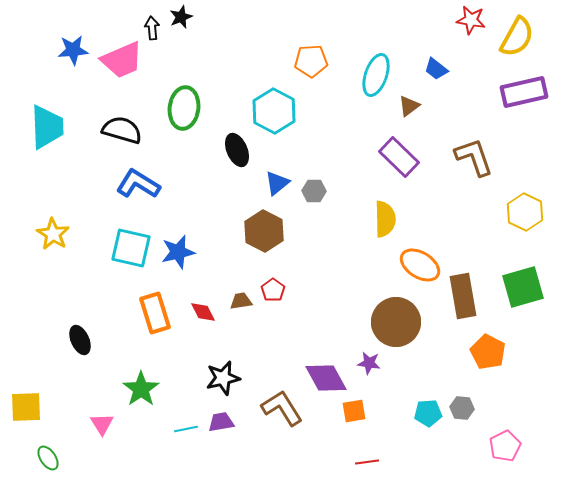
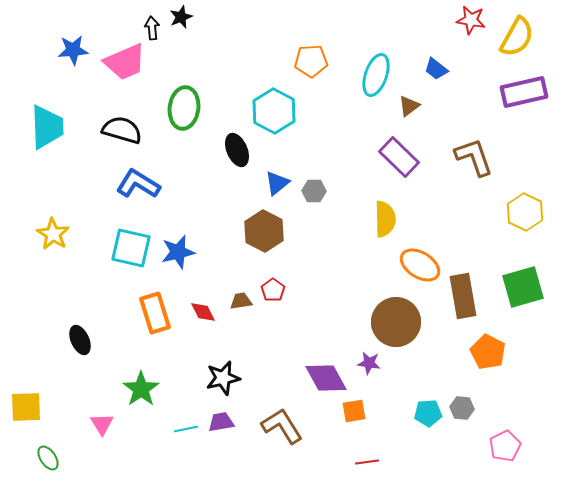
pink trapezoid at (122, 60): moved 3 px right, 2 px down
brown L-shape at (282, 408): moved 18 px down
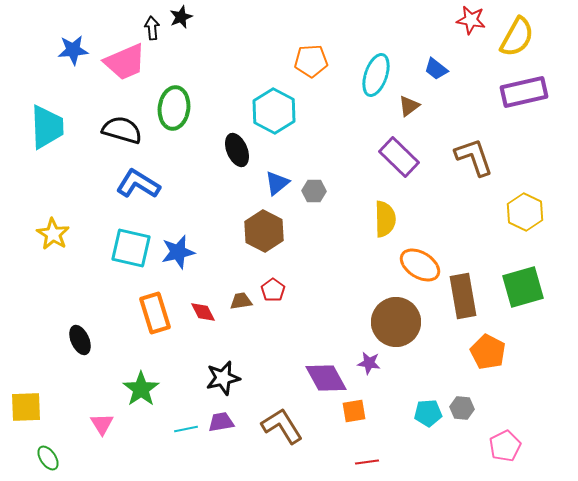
green ellipse at (184, 108): moved 10 px left
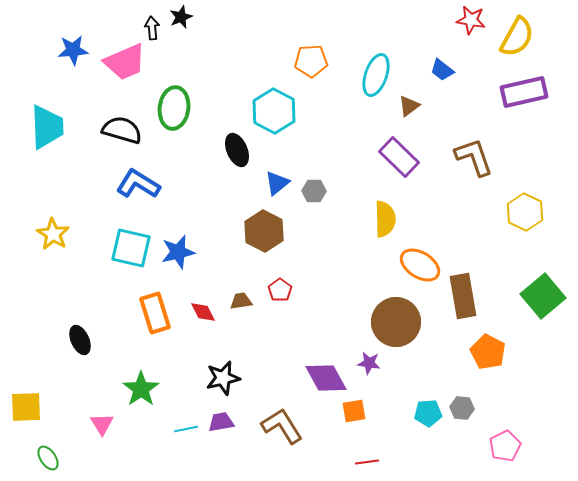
blue trapezoid at (436, 69): moved 6 px right, 1 px down
green square at (523, 287): moved 20 px right, 9 px down; rotated 24 degrees counterclockwise
red pentagon at (273, 290): moved 7 px right
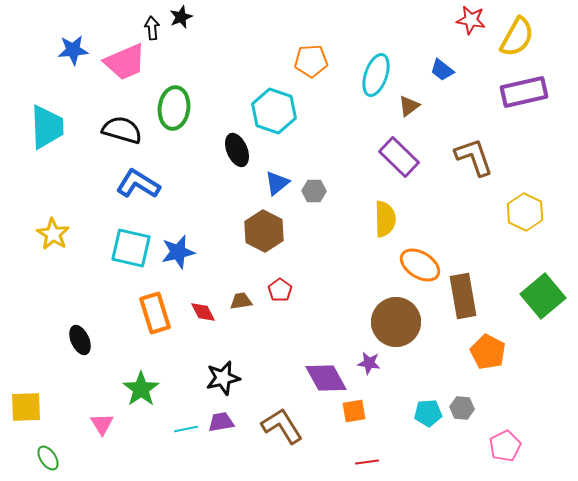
cyan hexagon at (274, 111): rotated 9 degrees counterclockwise
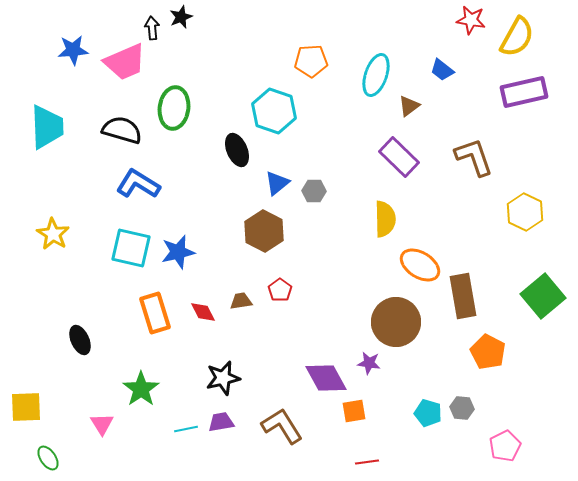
cyan pentagon at (428, 413): rotated 20 degrees clockwise
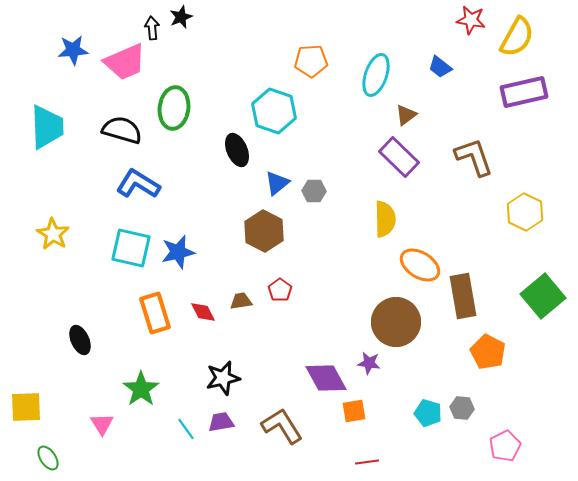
blue trapezoid at (442, 70): moved 2 px left, 3 px up
brown triangle at (409, 106): moved 3 px left, 9 px down
cyan line at (186, 429): rotated 65 degrees clockwise
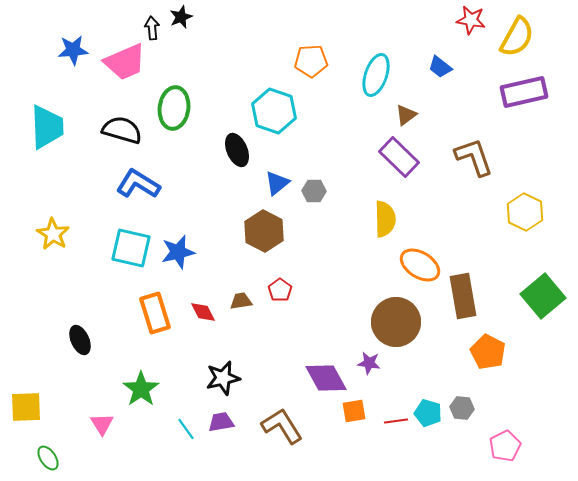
red line at (367, 462): moved 29 px right, 41 px up
